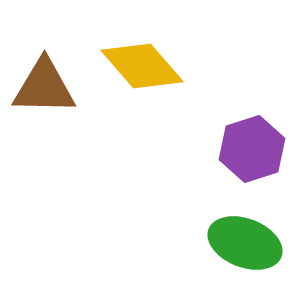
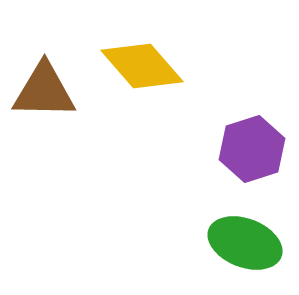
brown triangle: moved 4 px down
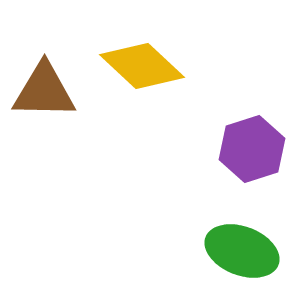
yellow diamond: rotated 6 degrees counterclockwise
green ellipse: moved 3 px left, 8 px down
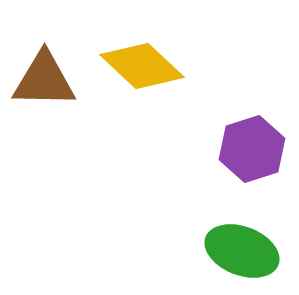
brown triangle: moved 11 px up
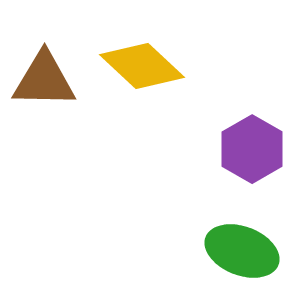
purple hexagon: rotated 12 degrees counterclockwise
